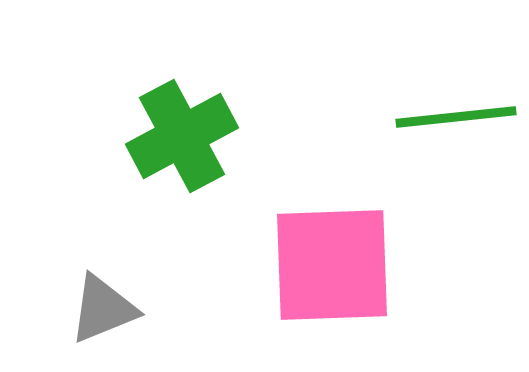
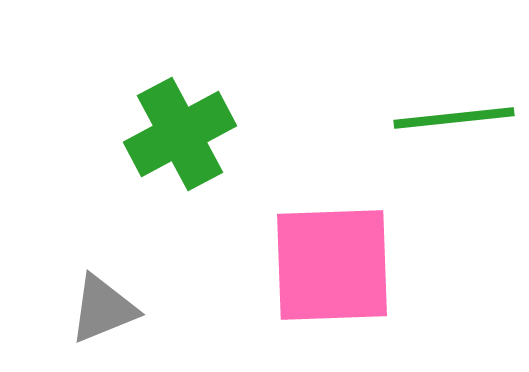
green line: moved 2 px left, 1 px down
green cross: moved 2 px left, 2 px up
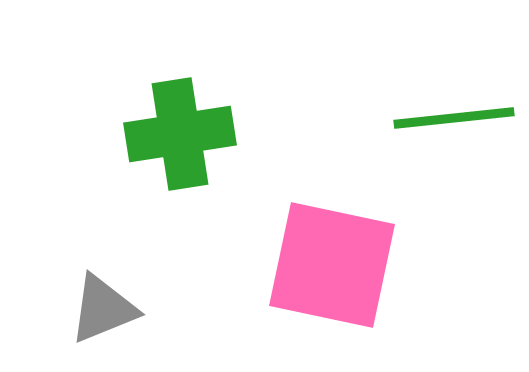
green cross: rotated 19 degrees clockwise
pink square: rotated 14 degrees clockwise
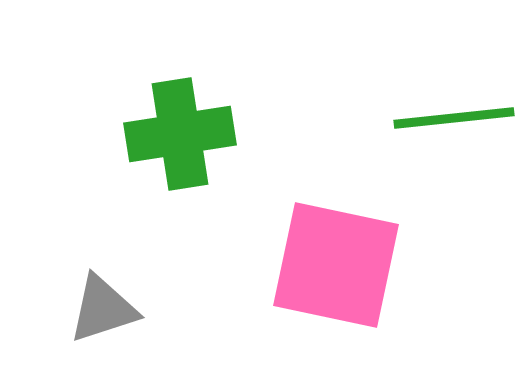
pink square: moved 4 px right
gray triangle: rotated 4 degrees clockwise
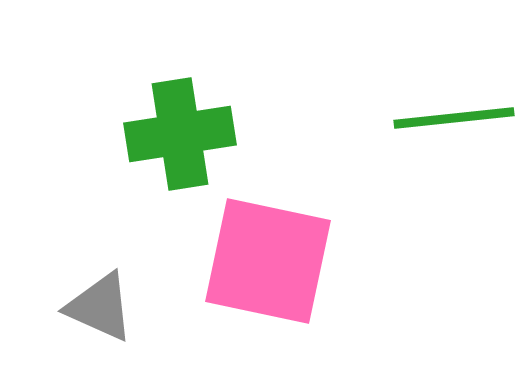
pink square: moved 68 px left, 4 px up
gray triangle: moved 3 px left, 2 px up; rotated 42 degrees clockwise
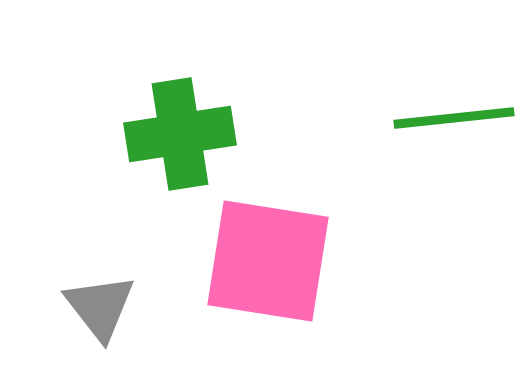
pink square: rotated 3 degrees counterclockwise
gray triangle: rotated 28 degrees clockwise
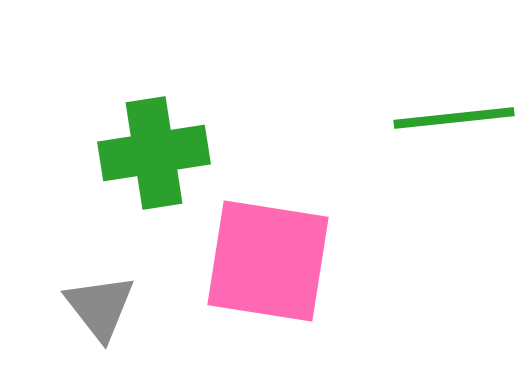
green cross: moved 26 px left, 19 px down
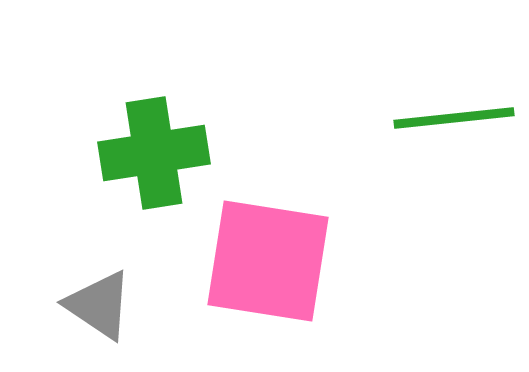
gray triangle: moved 1 px left, 2 px up; rotated 18 degrees counterclockwise
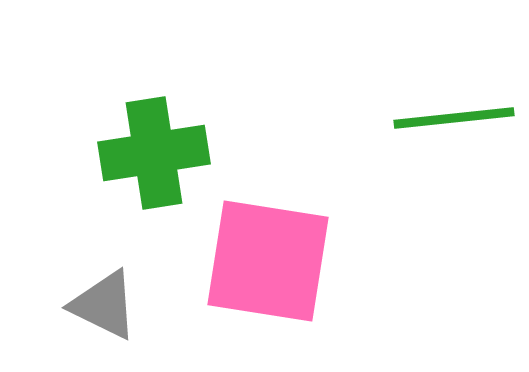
gray triangle: moved 5 px right; rotated 8 degrees counterclockwise
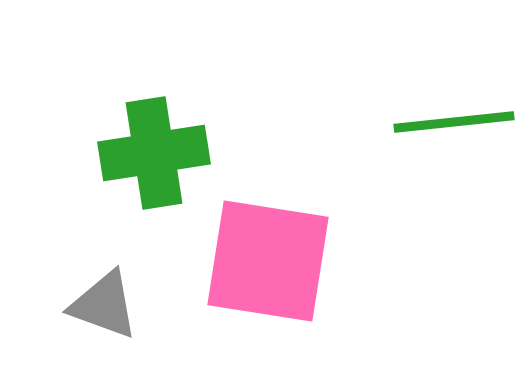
green line: moved 4 px down
gray triangle: rotated 6 degrees counterclockwise
